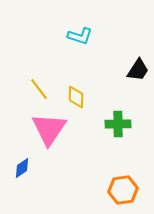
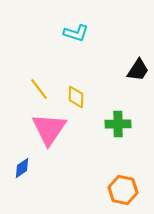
cyan L-shape: moved 4 px left, 3 px up
orange hexagon: rotated 20 degrees clockwise
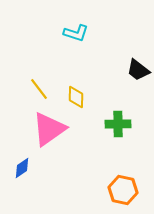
black trapezoid: rotated 95 degrees clockwise
pink triangle: rotated 21 degrees clockwise
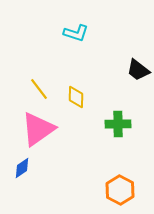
pink triangle: moved 11 px left
orange hexagon: moved 3 px left; rotated 16 degrees clockwise
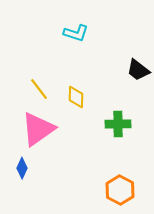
blue diamond: rotated 30 degrees counterclockwise
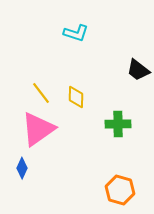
yellow line: moved 2 px right, 4 px down
orange hexagon: rotated 12 degrees counterclockwise
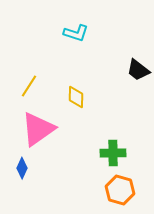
yellow line: moved 12 px left, 7 px up; rotated 70 degrees clockwise
green cross: moved 5 px left, 29 px down
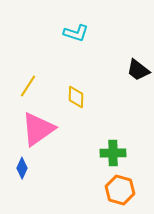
yellow line: moved 1 px left
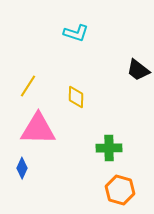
pink triangle: rotated 36 degrees clockwise
green cross: moved 4 px left, 5 px up
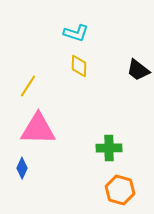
yellow diamond: moved 3 px right, 31 px up
